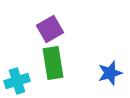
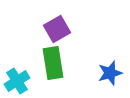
purple square: moved 7 px right
cyan cross: rotated 15 degrees counterclockwise
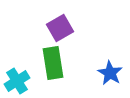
purple square: moved 3 px right, 1 px up
blue star: rotated 25 degrees counterclockwise
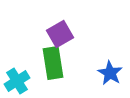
purple square: moved 6 px down
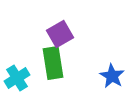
blue star: moved 2 px right, 3 px down
cyan cross: moved 3 px up
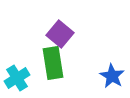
purple square: rotated 20 degrees counterclockwise
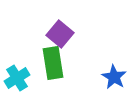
blue star: moved 2 px right, 1 px down
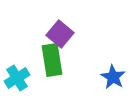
green rectangle: moved 1 px left, 3 px up
blue star: moved 1 px left
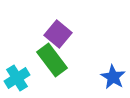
purple square: moved 2 px left
green rectangle: rotated 28 degrees counterclockwise
